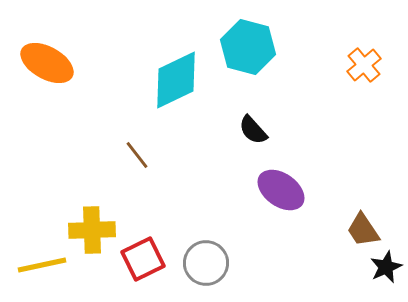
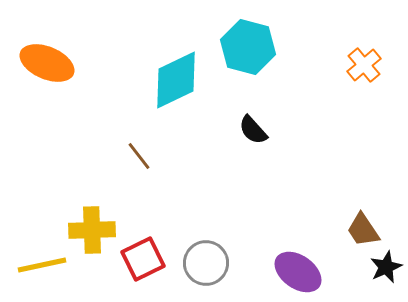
orange ellipse: rotated 6 degrees counterclockwise
brown line: moved 2 px right, 1 px down
purple ellipse: moved 17 px right, 82 px down
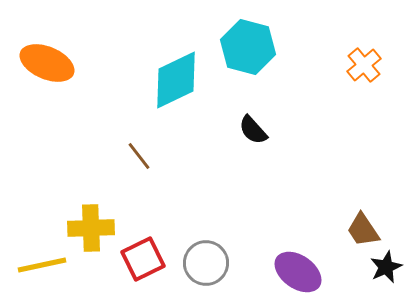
yellow cross: moved 1 px left, 2 px up
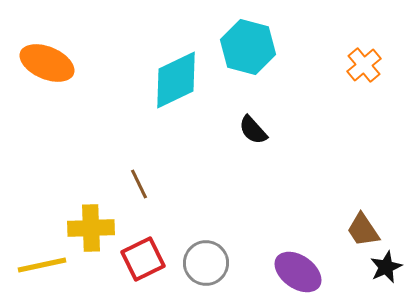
brown line: moved 28 px down; rotated 12 degrees clockwise
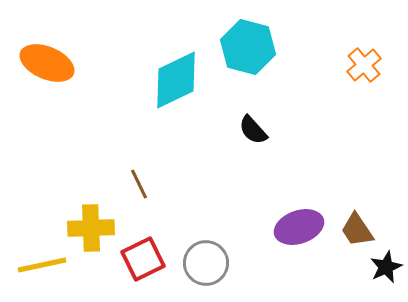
brown trapezoid: moved 6 px left
purple ellipse: moved 1 px right, 45 px up; rotated 54 degrees counterclockwise
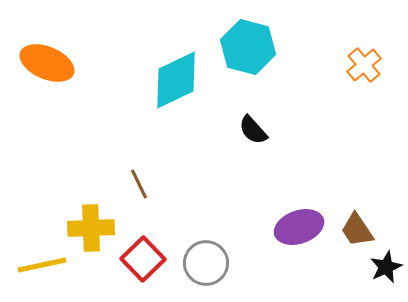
red square: rotated 18 degrees counterclockwise
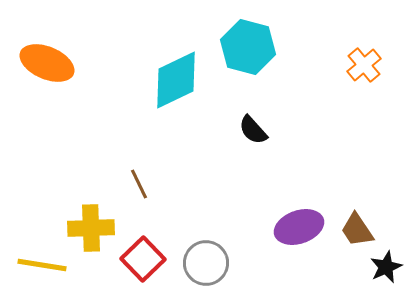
yellow line: rotated 21 degrees clockwise
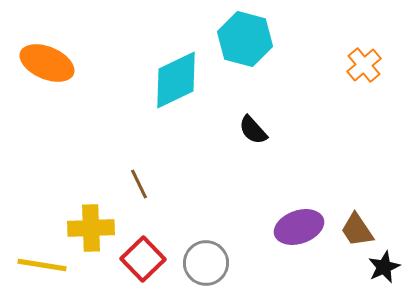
cyan hexagon: moved 3 px left, 8 px up
black star: moved 2 px left
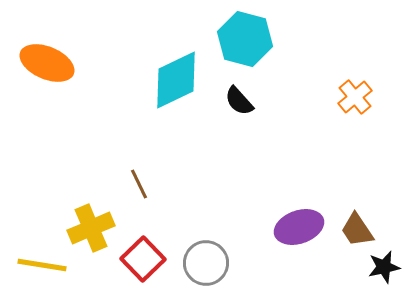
orange cross: moved 9 px left, 32 px down
black semicircle: moved 14 px left, 29 px up
yellow cross: rotated 21 degrees counterclockwise
black star: rotated 12 degrees clockwise
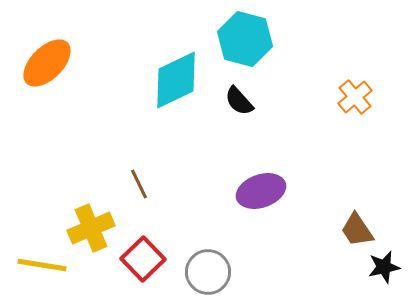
orange ellipse: rotated 68 degrees counterclockwise
purple ellipse: moved 38 px left, 36 px up
gray circle: moved 2 px right, 9 px down
